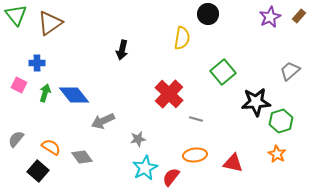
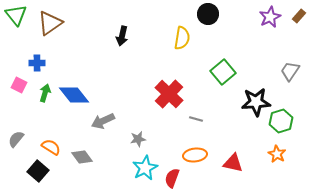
black arrow: moved 14 px up
gray trapezoid: rotated 15 degrees counterclockwise
red semicircle: moved 1 px right, 1 px down; rotated 18 degrees counterclockwise
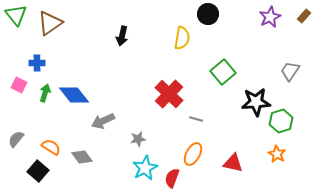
brown rectangle: moved 5 px right
orange ellipse: moved 2 px left, 1 px up; rotated 55 degrees counterclockwise
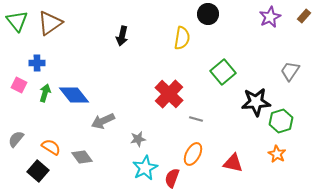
green triangle: moved 1 px right, 6 px down
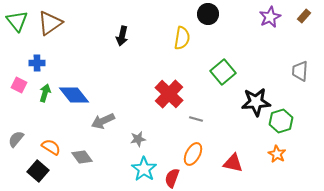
gray trapezoid: moved 10 px right; rotated 30 degrees counterclockwise
cyan star: moved 1 px left, 1 px down; rotated 10 degrees counterclockwise
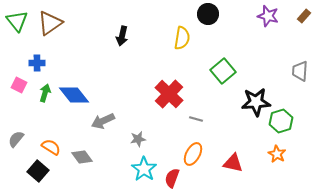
purple star: moved 2 px left, 1 px up; rotated 30 degrees counterclockwise
green square: moved 1 px up
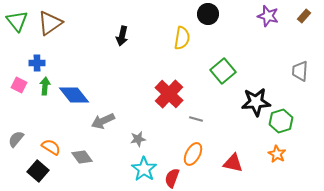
green arrow: moved 7 px up; rotated 12 degrees counterclockwise
